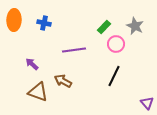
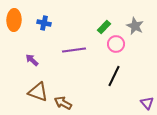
purple arrow: moved 4 px up
brown arrow: moved 22 px down
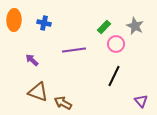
purple triangle: moved 6 px left, 2 px up
